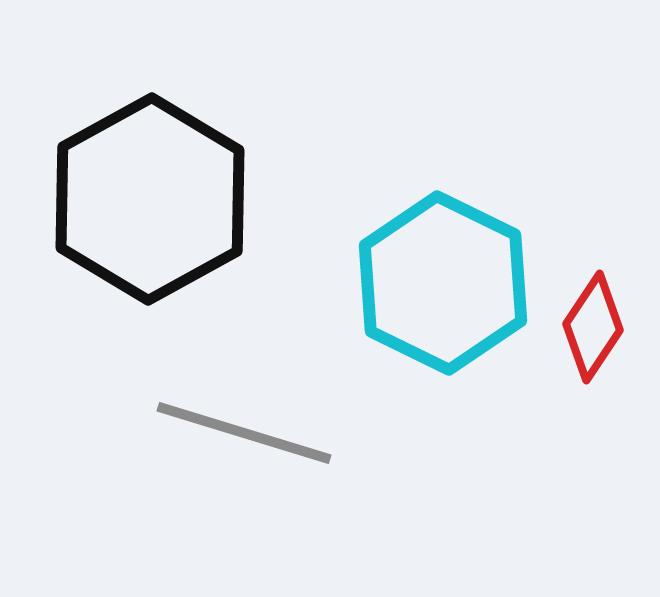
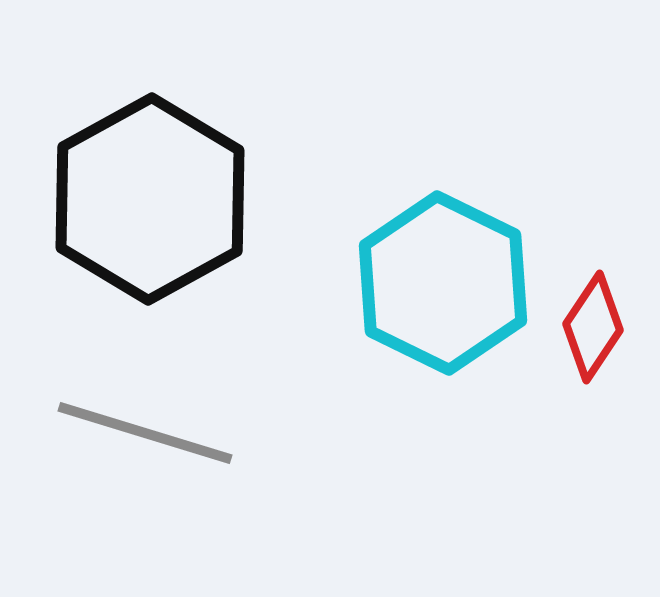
gray line: moved 99 px left
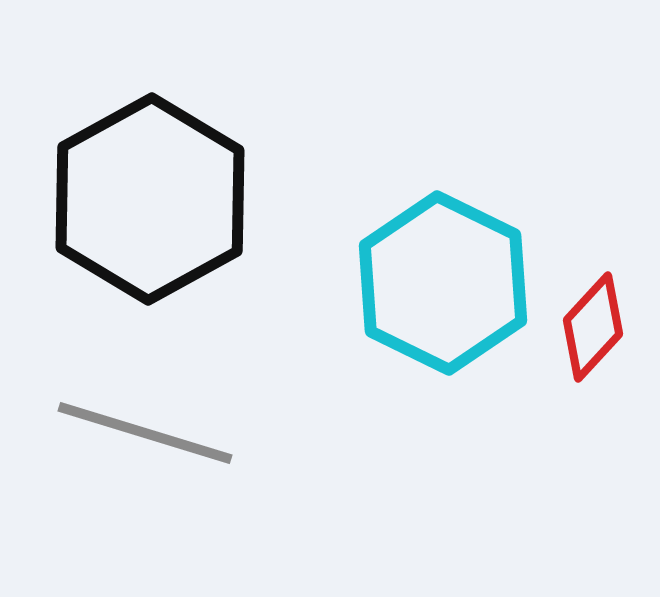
red diamond: rotated 9 degrees clockwise
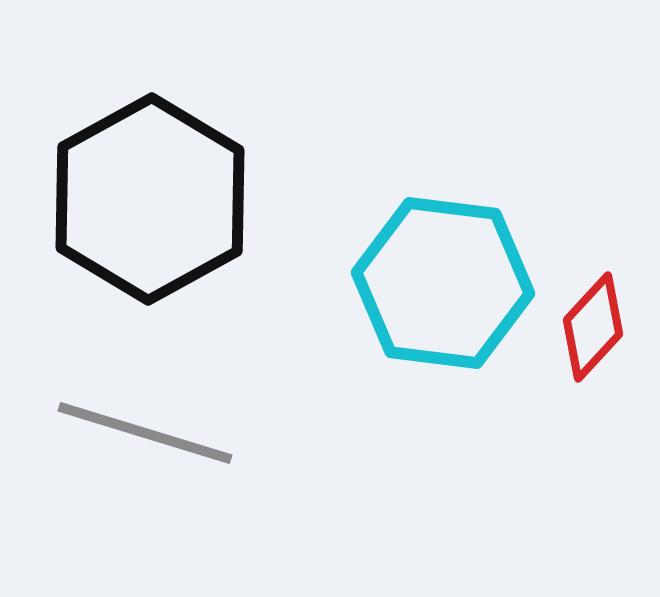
cyan hexagon: rotated 19 degrees counterclockwise
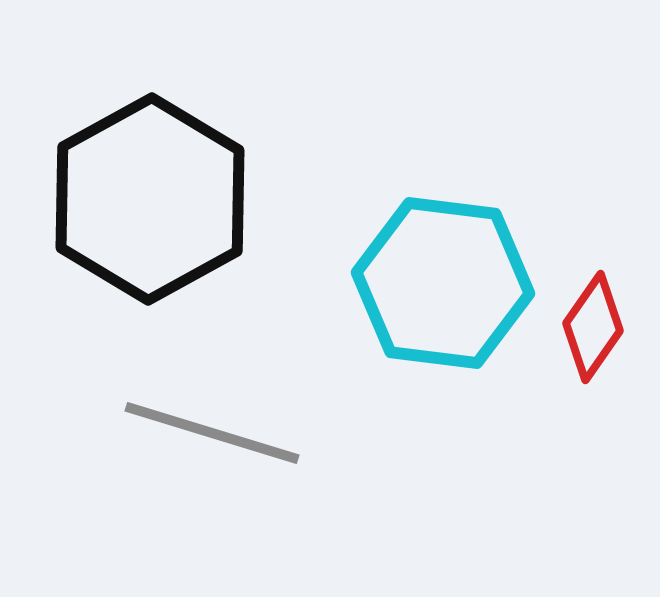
red diamond: rotated 8 degrees counterclockwise
gray line: moved 67 px right
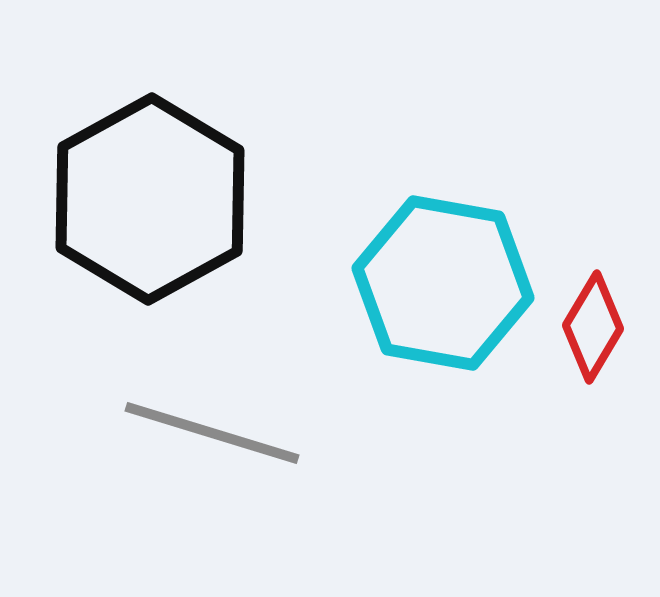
cyan hexagon: rotated 3 degrees clockwise
red diamond: rotated 4 degrees counterclockwise
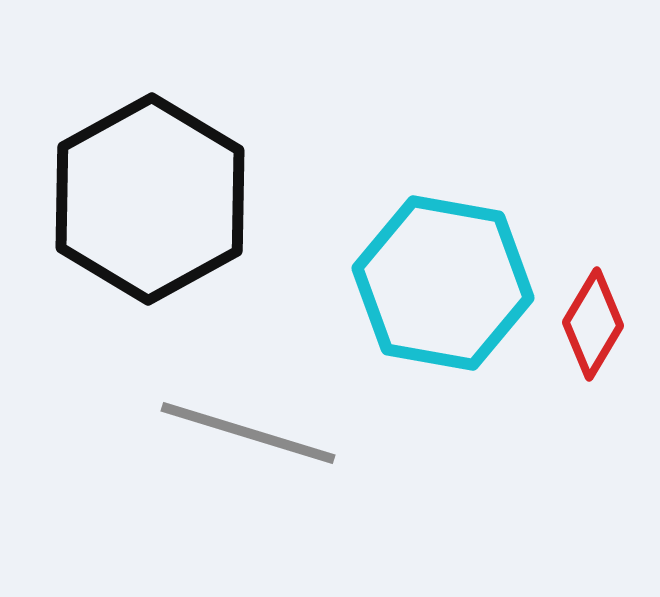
red diamond: moved 3 px up
gray line: moved 36 px right
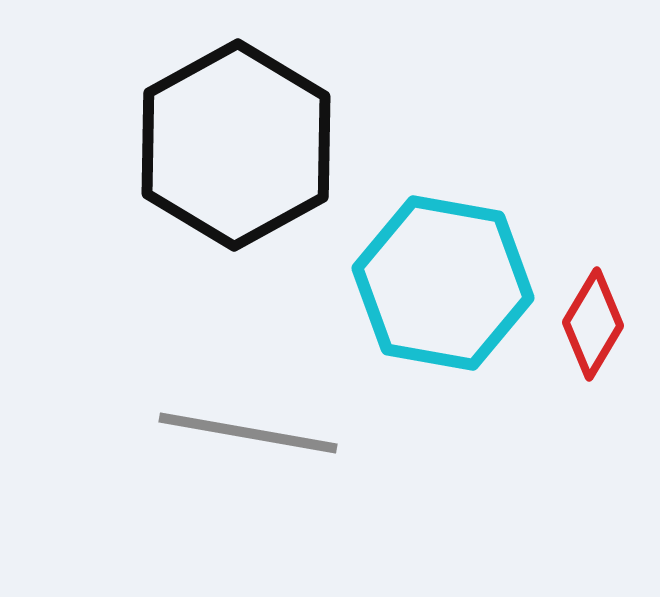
black hexagon: moved 86 px right, 54 px up
gray line: rotated 7 degrees counterclockwise
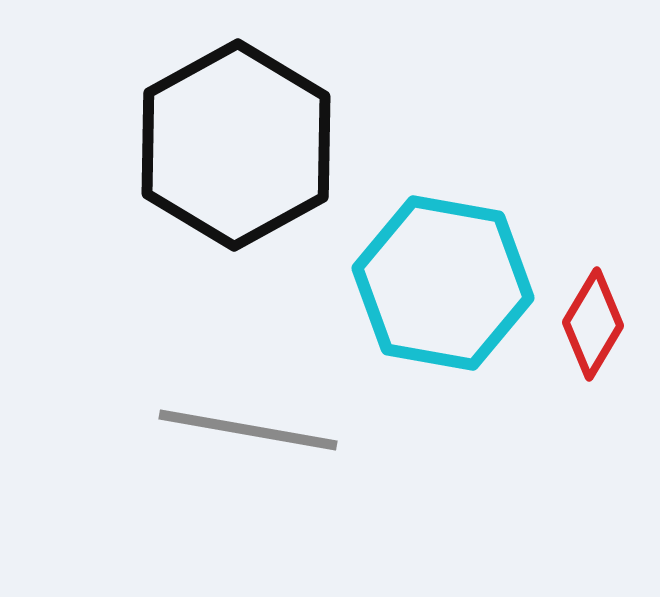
gray line: moved 3 px up
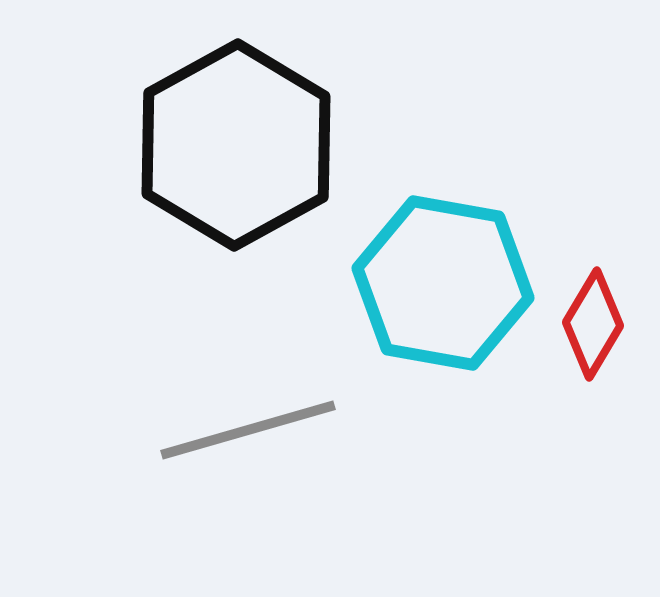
gray line: rotated 26 degrees counterclockwise
